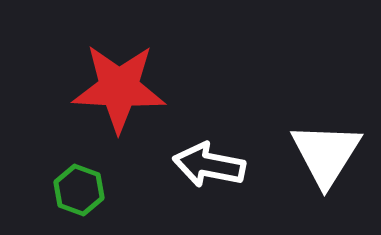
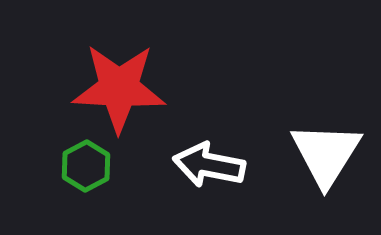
green hexagon: moved 7 px right, 24 px up; rotated 12 degrees clockwise
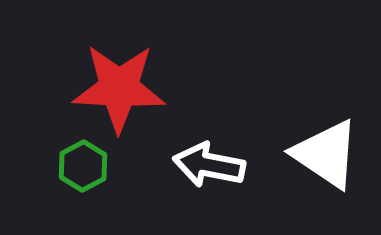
white triangle: rotated 28 degrees counterclockwise
green hexagon: moved 3 px left
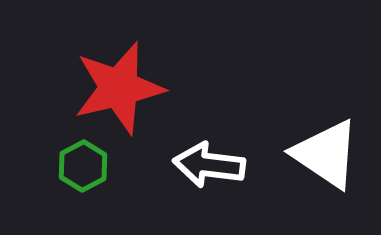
red star: rotated 16 degrees counterclockwise
white arrow: rotated 4 degrees counterclockwise
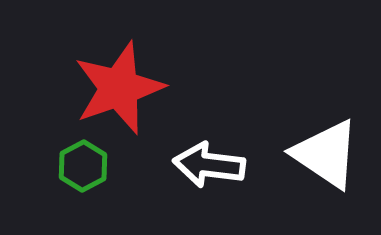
red star: rotated 6 degrees counterclockwise
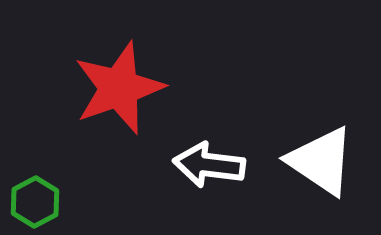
white triangle: moved 5 px left, 7 px down
green hexagon: moved 48 px left, 36 px down
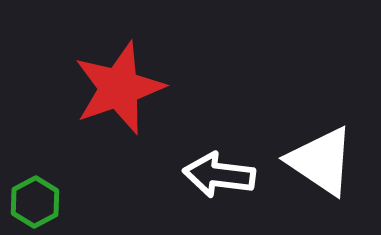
white arrow: moved 10 px right, 10 px down
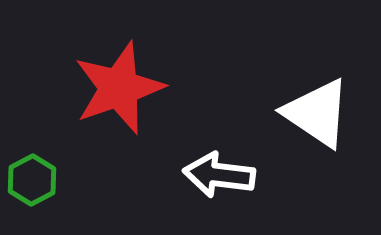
white triangle: moved 4 px left, 48 px up
green hexagon: moved 3 px left, 22 px up
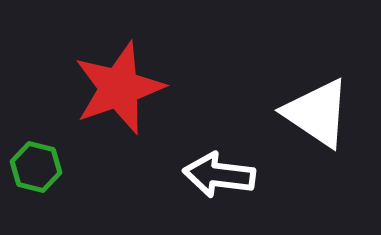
green hexagon: moved 4 px right, 13 px up; rotated 18 degrees counterclockwise
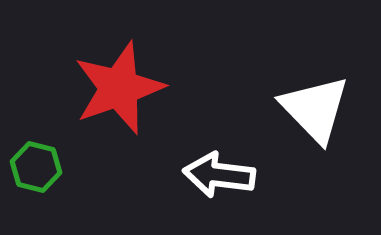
white triangle: moved 2 px left, 4 px up; rotated 12 degrees clockwise
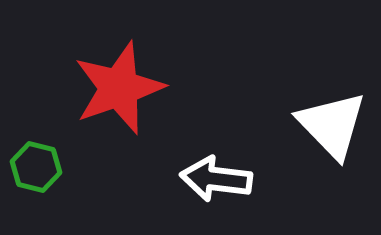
white triangle: moved 17 px right, 16 px down
white arrow: moved 3 px left, 4 px down
